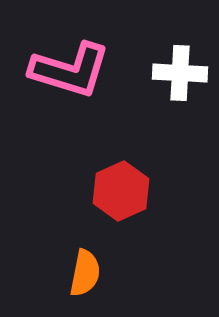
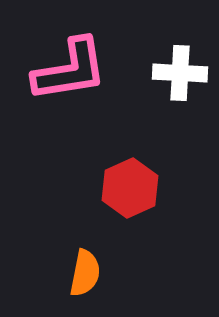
pink L-shape: rotated 26 degrees counterclockwise
red hexagon: moved 9 px right, 3 px up
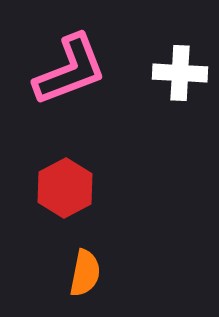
pink L-shape: rotated 12 degrees counterclockwise
red hexagon: moved 65 px left; rotated 4 degrees counterclockwise
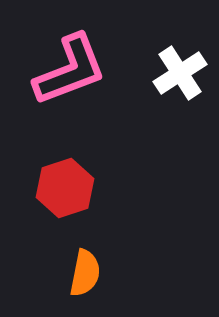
white cross: rotated 36 degrees counterclockwise
red hexagon: rotated 10 degrees clockwise
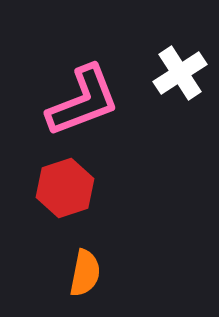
pink L-shape: moved 13 px right, 31 px down
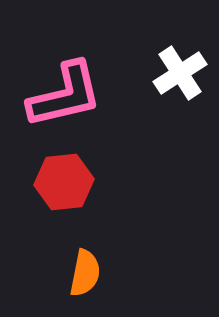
pink L-shape: moved 18 px left, 6 px up; rotated 8 degrees clockwise
red hexagon: moved 1 px left, 6 px up; rotated 12 degrees clockwise
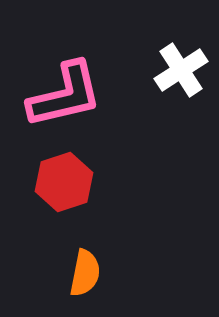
white cross: moved 1 px right, 3 px up
red hexagon: rotated 12 degrees counterclockwise
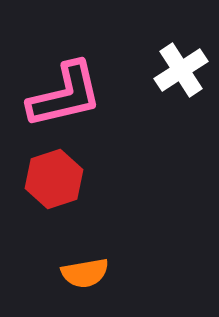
red hexagon: moved 10 px left, 3 px up
orange semicircle: rotated 69 degrees clockwise
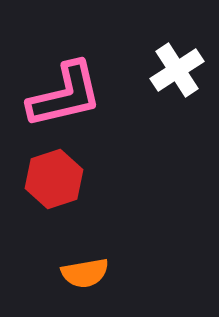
white cross: moved 4 px left
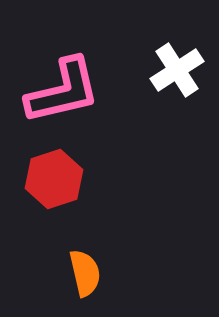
pink L-shape: moved 2 px left, 4 px up
orange semicircle: rotated 93 degrees counterclockwise
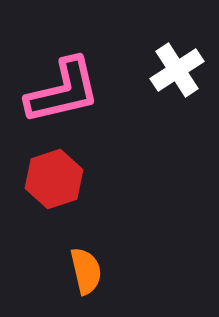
orange semicircle: moved 1 px right, 2 px up
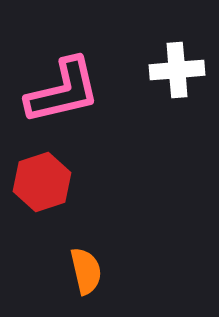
white cross: rotated 28 degrees clockwise
red hexagon: moved 12 px left, 3 px down
